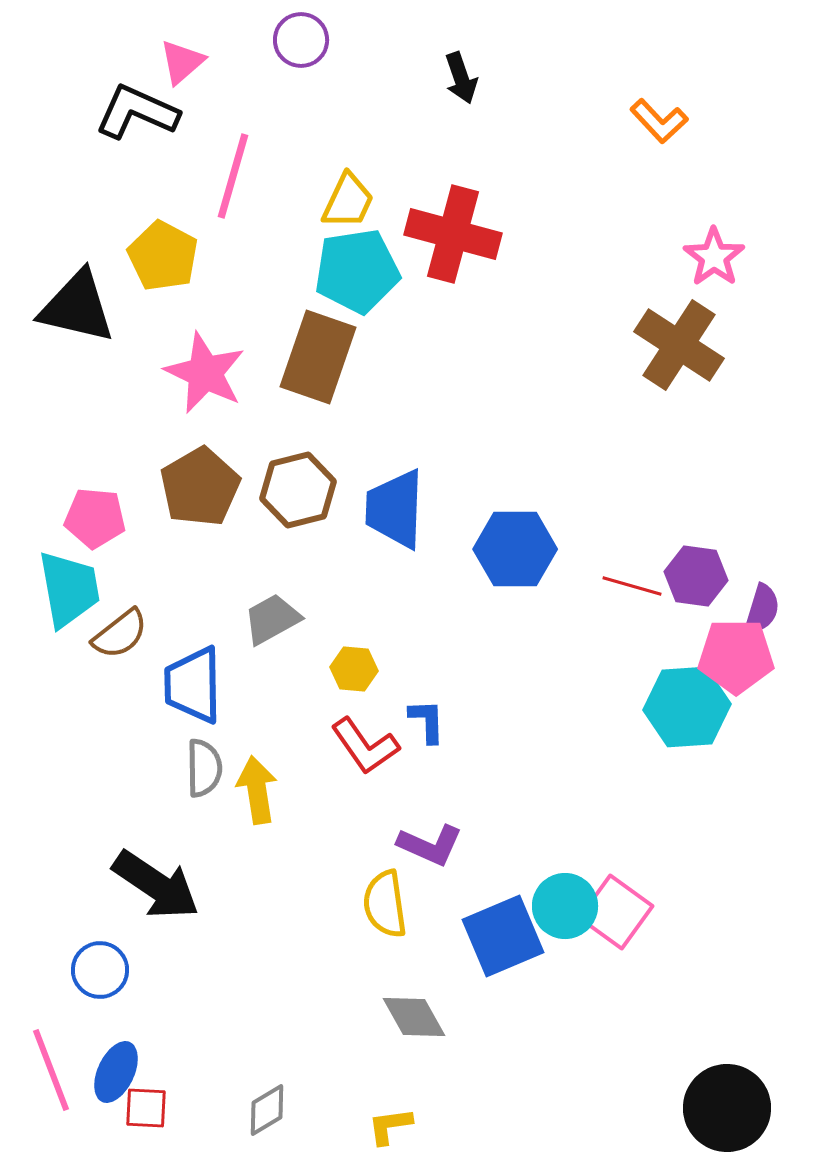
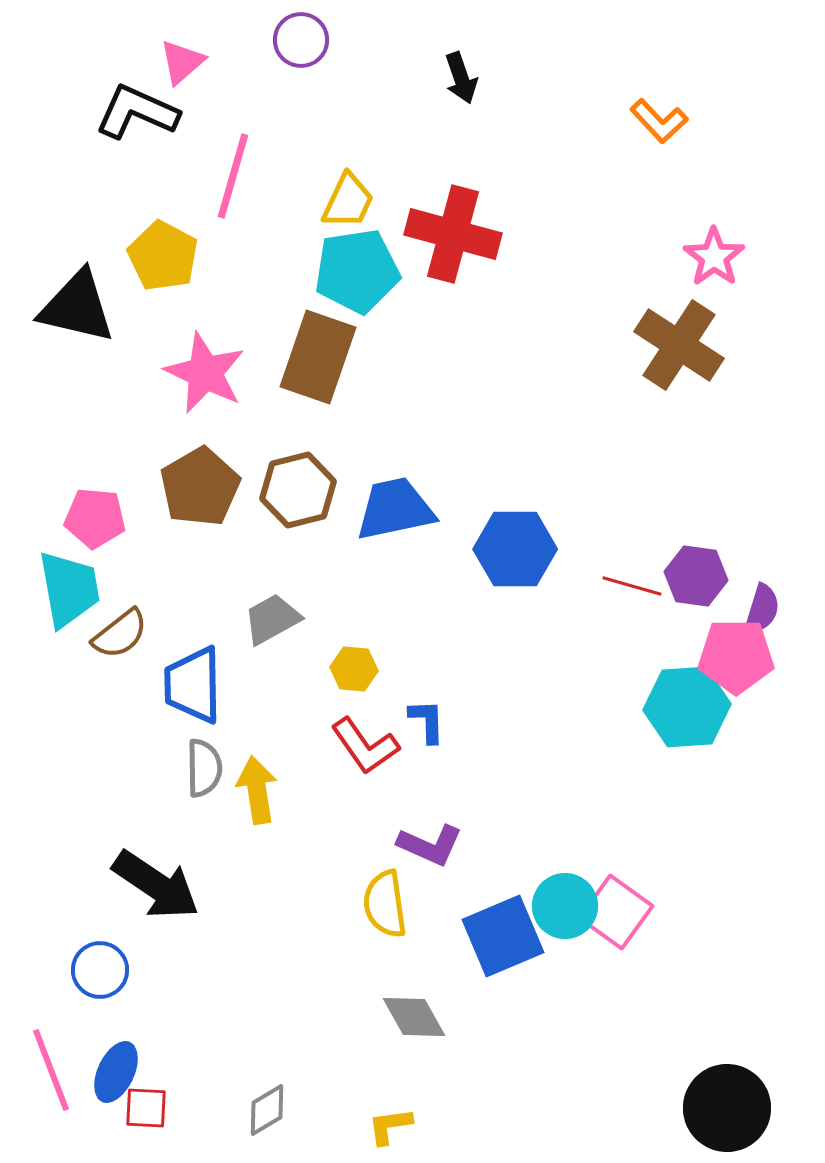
blue trapezoid at (395, 509): rotated 76 degrees clockwise
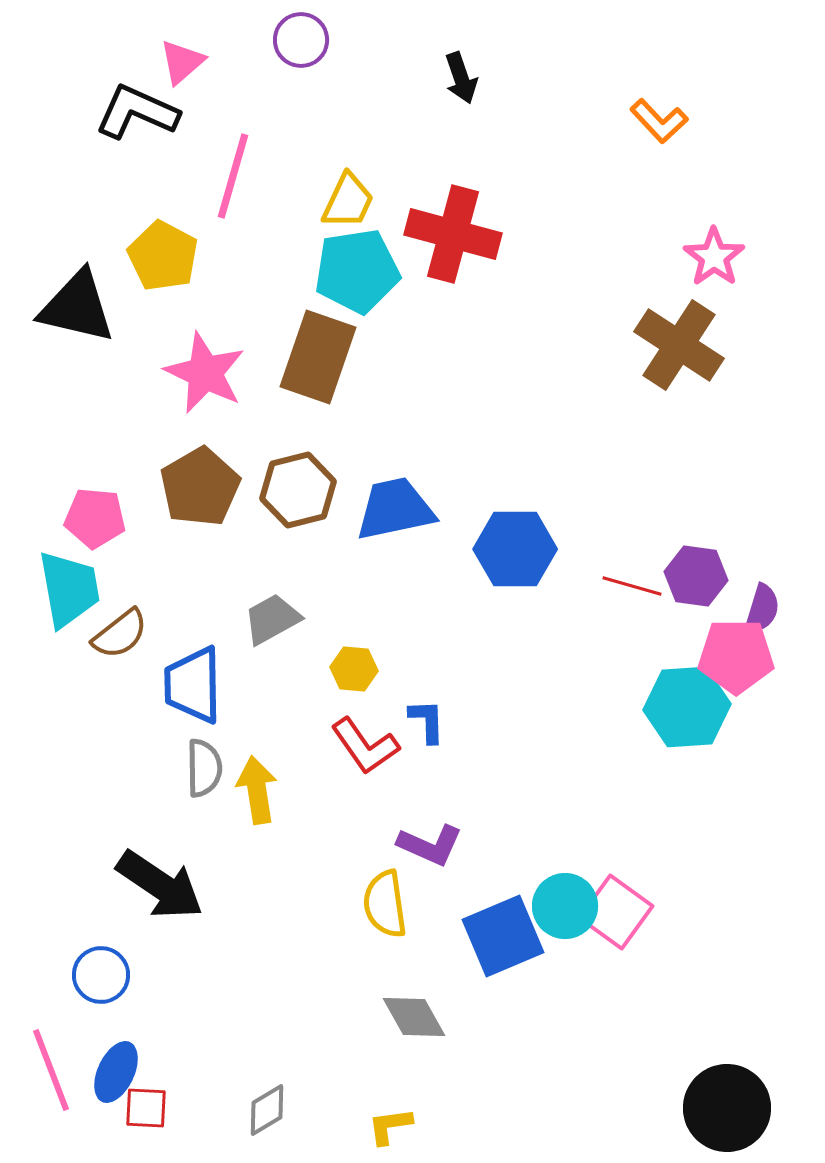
black arrow at (156, 885): moved 4 px right
blue circle at (100, 970): moved 1 px right, 5 px down
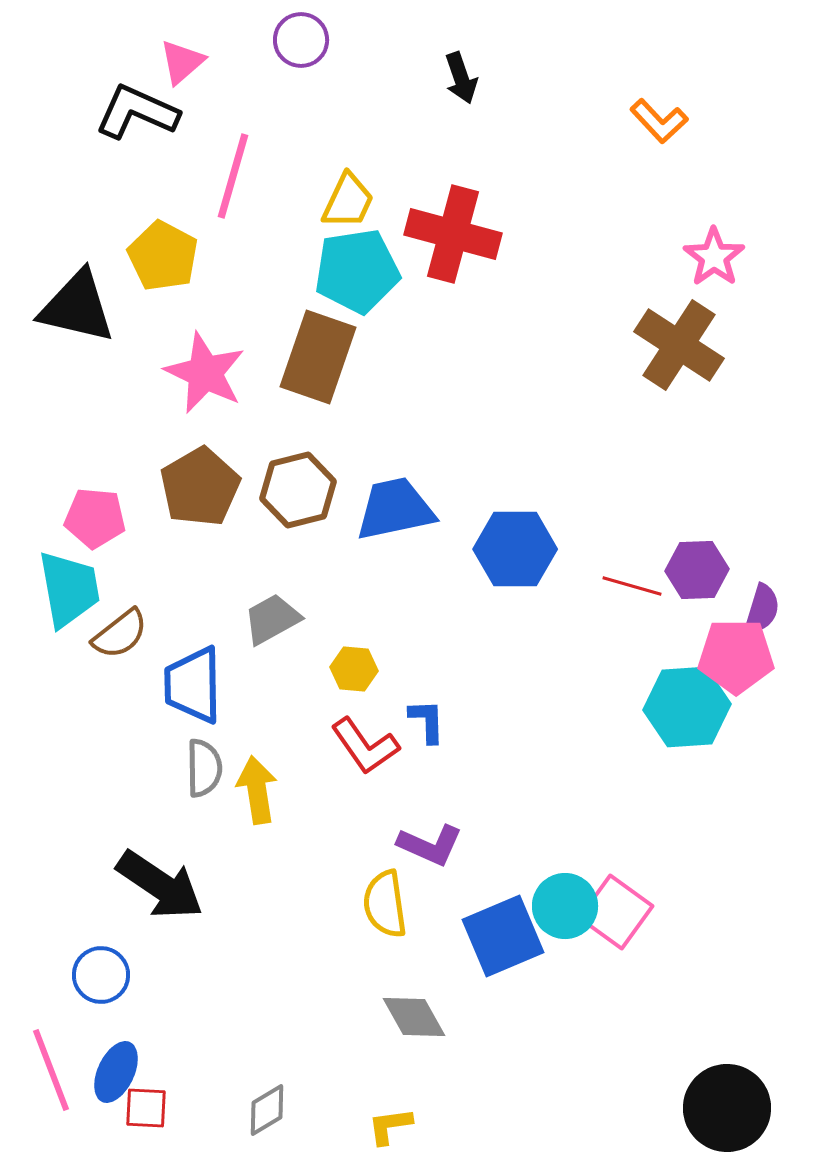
purple hexagon at (696, 576): moved 1 px right, 6 px up; rotated 10 degrees counterclockwise
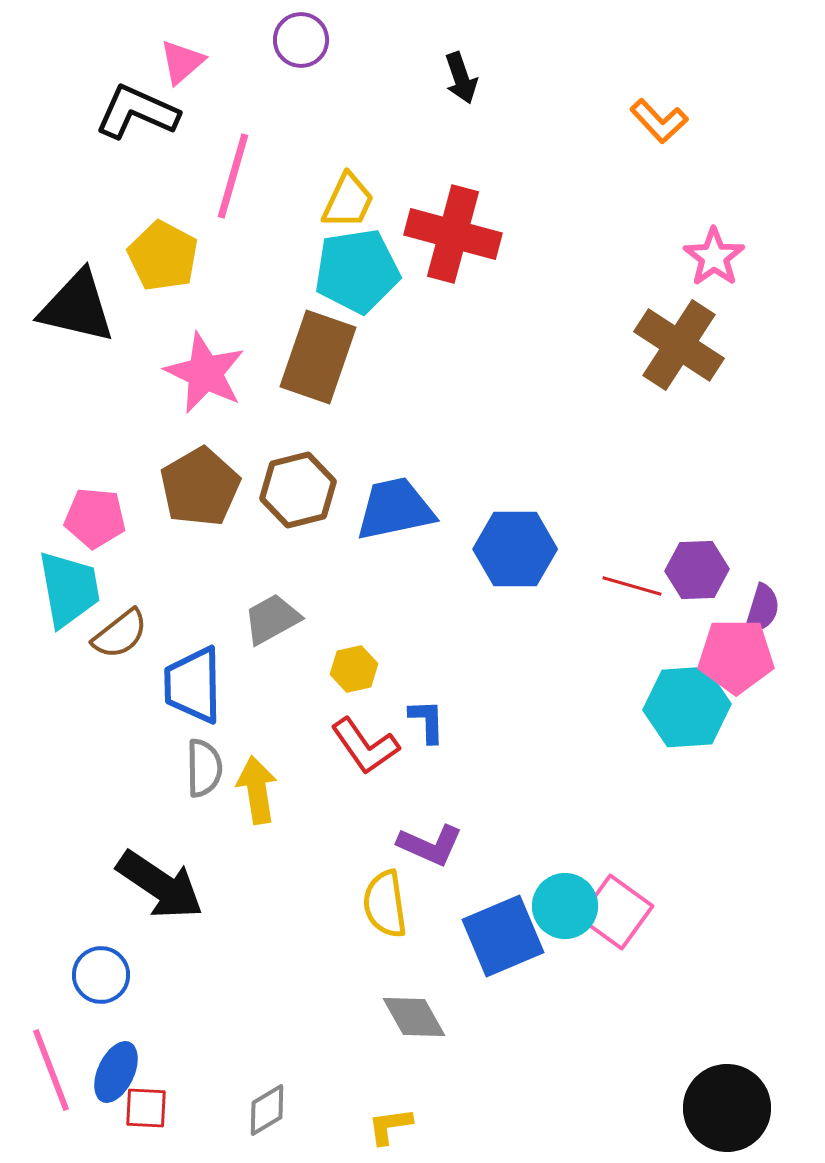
yellow hexagon at (354, 669): rotated 18 degrees counterclockwise
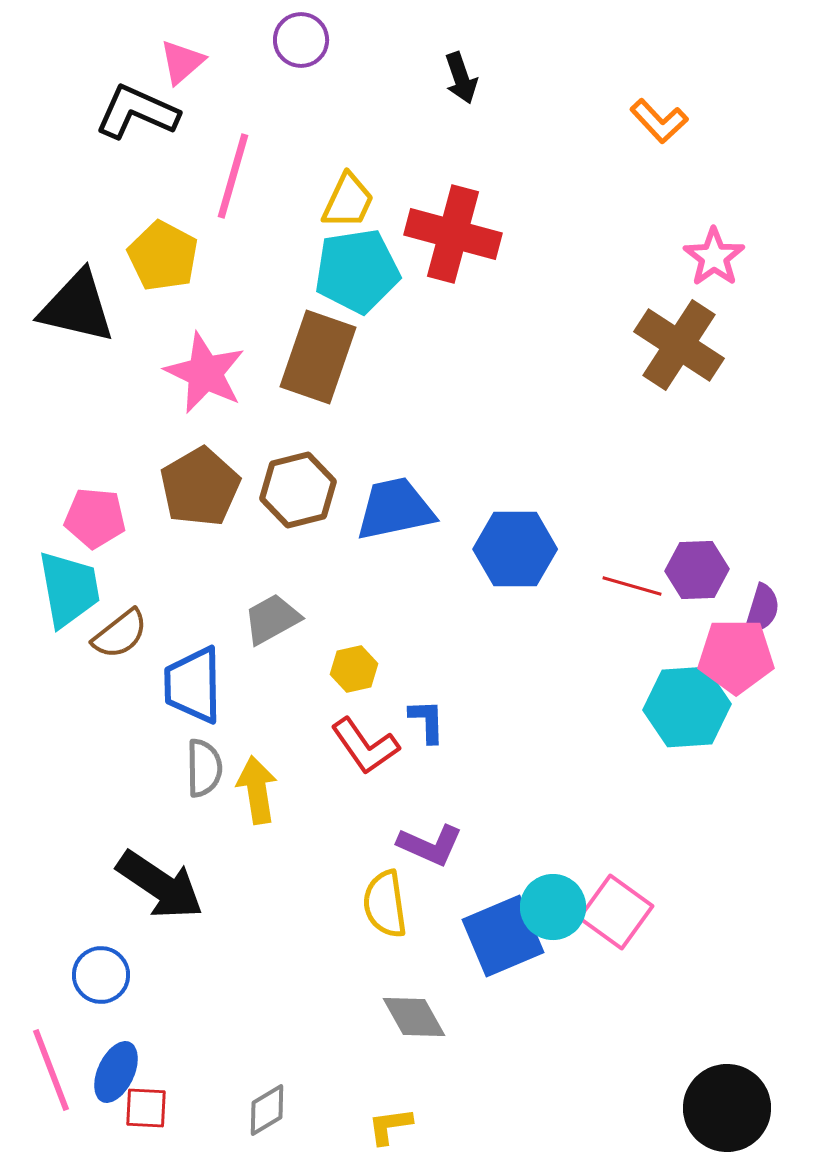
cyan circle at (565, 906): moved 12 px left, 1 px down
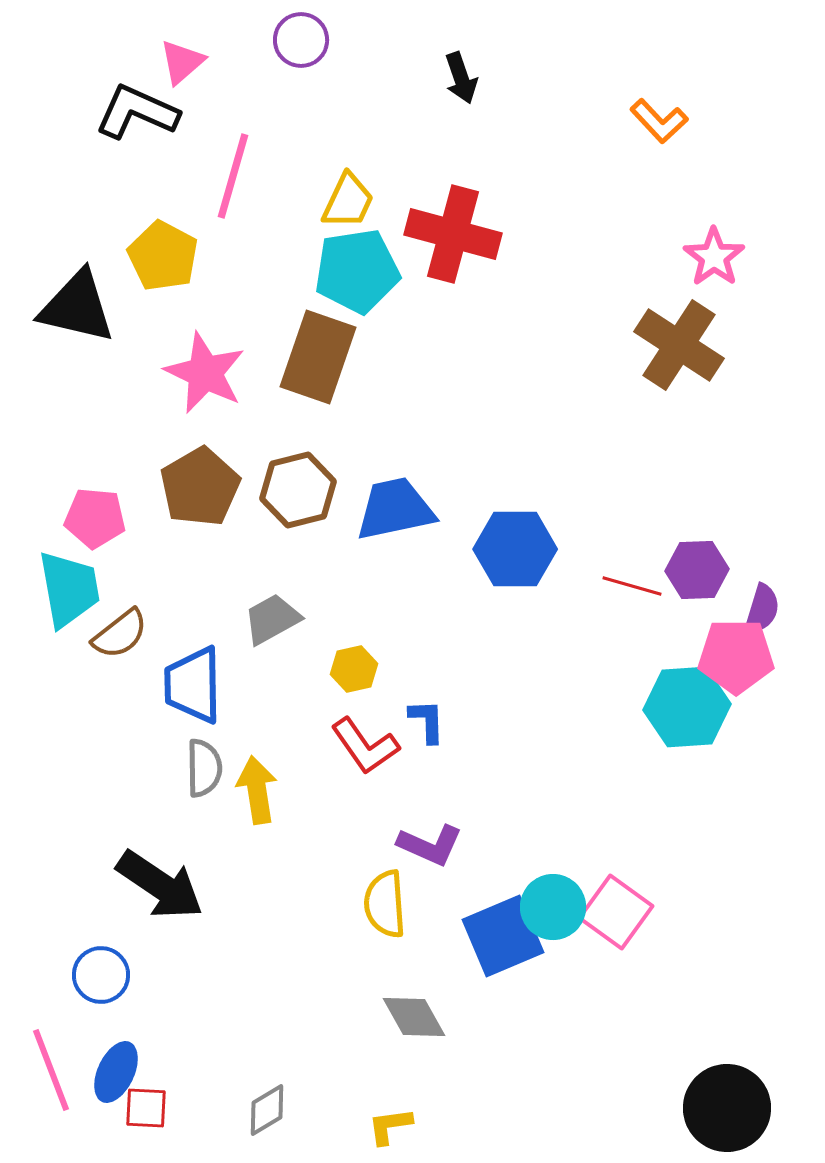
yellow semicircle at (385, 904): rotated 4 degrees clockwise
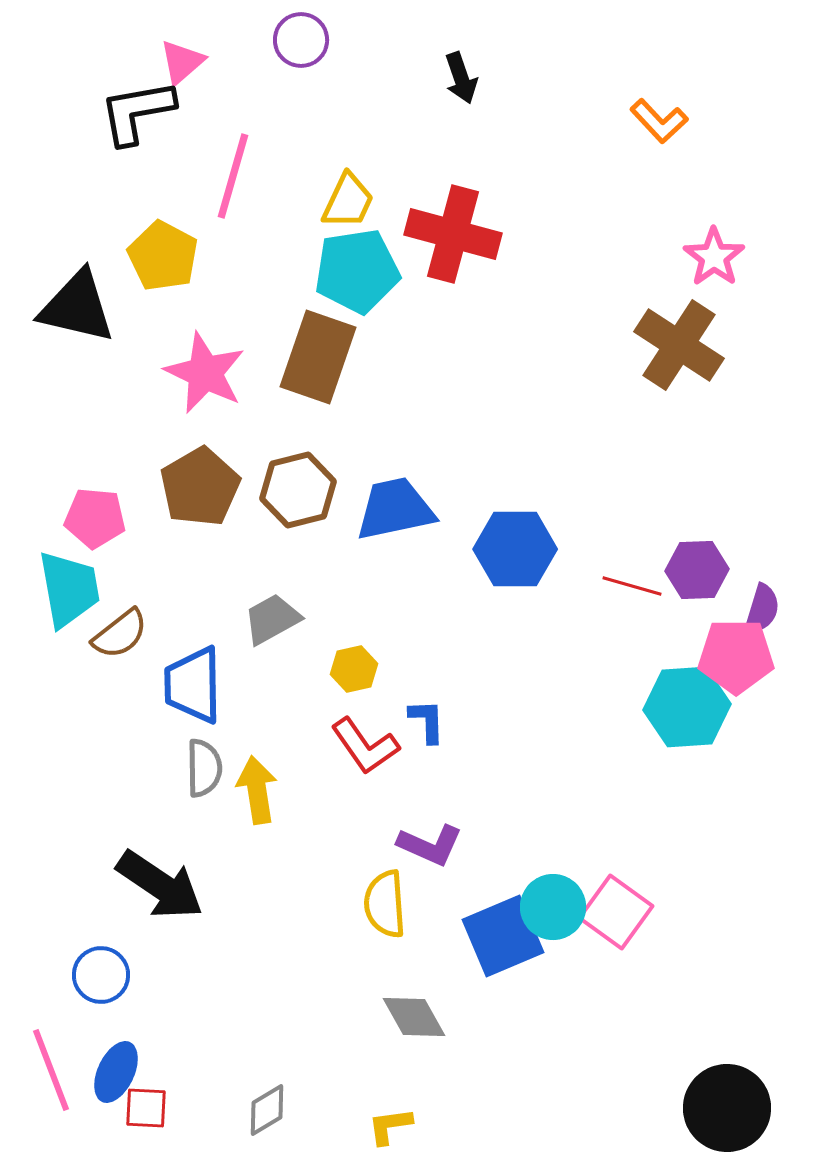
black L-shape at (137, 112): rotated 34 degrees counterclockwise
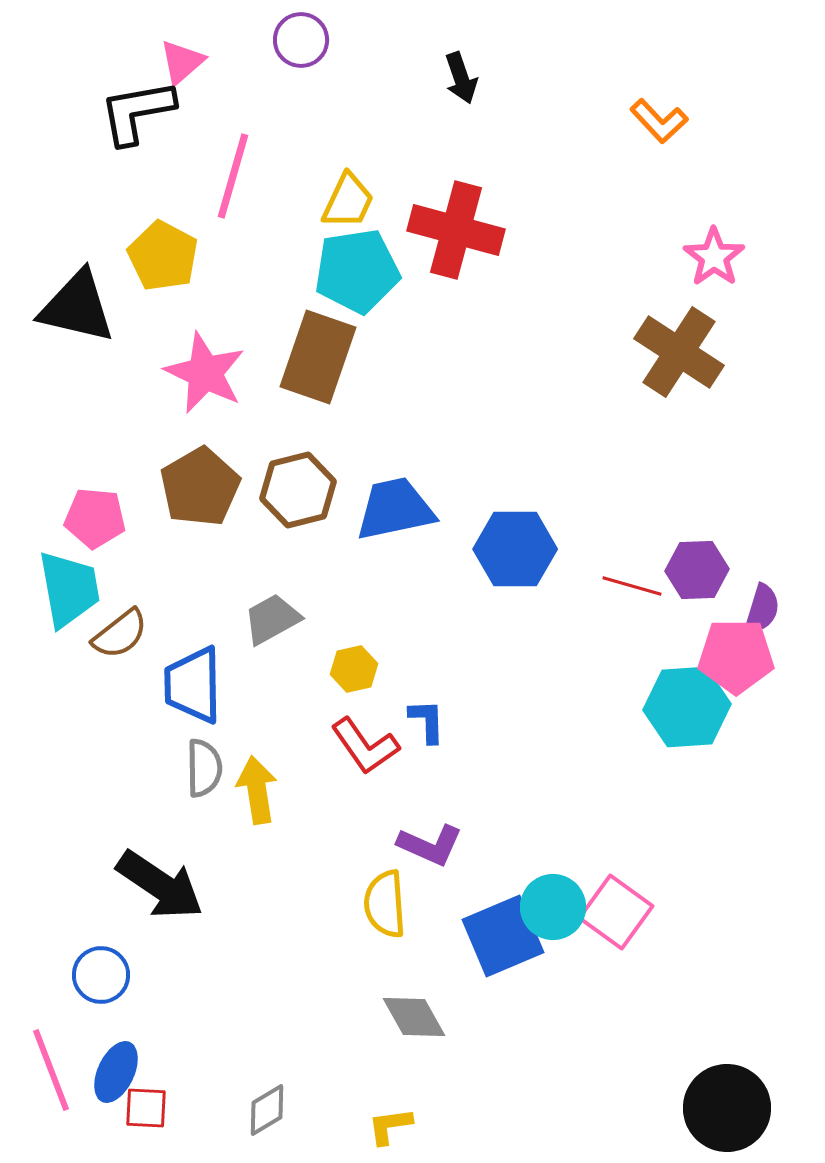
red cross at (453, 234): moved 3 px right, 4 px up
brown cross at (679, 345): moved 7 px down
